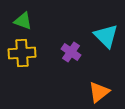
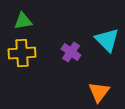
green triangle: rotated 30 degrees counterclockwise
cyan triangle: moved 1 px right, 4 px down
orange triangle: rotated 15 degrees counterclockwise
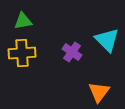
purple cross: moved 1 px right
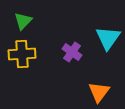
green triangle: rotated 36 degrees counterclockwise
cyan triangle: moved 1 px right, 2 px up; rotated 20 degrees clockwise
yellow cross: moved 1 px down
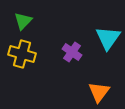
yellow cross: rotated 20 degrees clockwise
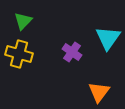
yellow cross: moved 3 px left
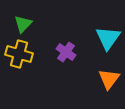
green triangle: moved 3 px down
purple cross: moved 6 px left
orange triangle: moved 10 px right, 13 px up
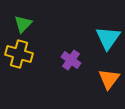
purple cross: moved 5 px right, 8 px down
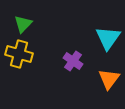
purple cross: moved 2 px right, 1 px down
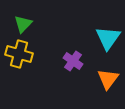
orange triangle: moved 1 px left
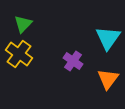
yellow cross: rotated 20 degrees clockwise
